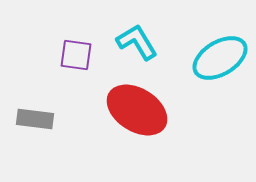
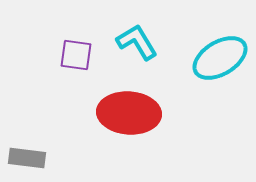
red ellipse: moved 8 px left, 3 px down; rotated 28 degrees counterclockwise
gray rectangle: moved 8 px left, 39 px down
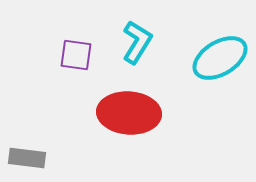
cyan L-shape: rotated 63 degrees clockwise
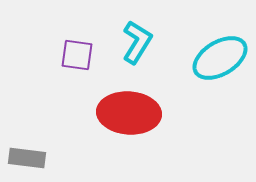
purple square: moved 1 px right
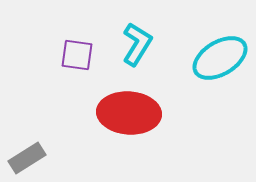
cyan L-shape: moved 2 px down
gray rectangle: rotated 39 degrees counterclockwise
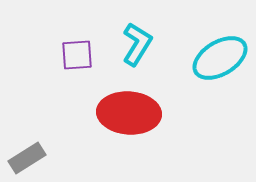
purple square: rotated 12 degrees counterclockwise
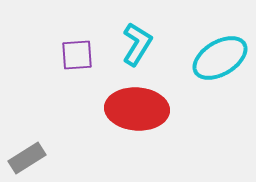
red ellipse: moved 8 px right, 4 px up
